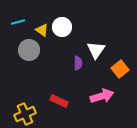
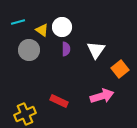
purple semicircle: moved 12 px left, 14 px up
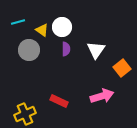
orange square: moved 2 px right, 1 px up
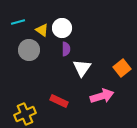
white circle: moved 1 px down
white triangle: moved 14 px left, 18 px down
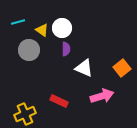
white triangle: moved 2 px right; rotated 42 degrees counterclockwise
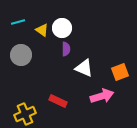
gray circle: moved 8 px left, 5 px down
orange square: moved 2 px left, 4 px down; rotated 18 degrees clockwise
red rectangle: moved 1 px left
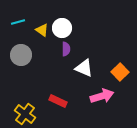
orange square: rotated 24 degrees counterclockwise
yellow cross: rotated 30 degrees counterclockwise
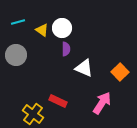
gray circle: moved 5 px left
pink arrow: moved 7 px down; rotated 40 degrees counterclockwise
yellow cross: moved 8 px right
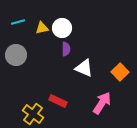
yellow triangle: moved 2 px up; rotated 48 degrees counterclockwise
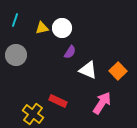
cyan line: moved 3 px left, 2 px up; rotated 56 degrees counterclockwise
purple semicircle: moved 4 px right, 3 px down; rotated 32 degrees clockwise
white triangle: moved 4 px right, 2 px down
orange square: moved 2 px left, 1 px up
